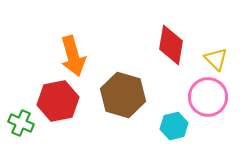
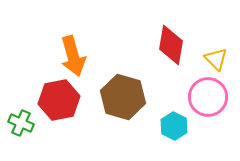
brown hexagon: moved 2 px down
red hexagon: moved 1 px right, 1 px up
cyan hexagon: rotated 20 degrees counterclockwise
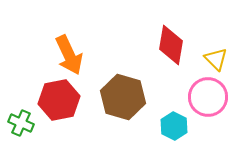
orange arrow: moved 4 px left, 1 px up; rotated 9 degrees counterclockwise
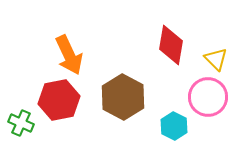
brown hexagon: rotated 12 degrees clockwise
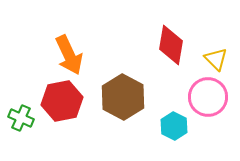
red hexagon: moved 3 px right, 1 px down
green cross: moved 5 px up
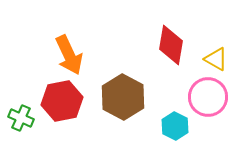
yellow triangle: rotated 15 degrees counterclockwise
cyan hexagon: moved 1 px right
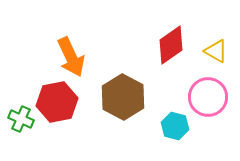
red diamond: rotated 45 degrees clockwise
orange arrow: moved 2 px right, 2 px down
yellow triangle: moved 8 px up
red hexagon: moved 5 px left, 1 px down
green cross: moved 1 px down
cyan hexagon: rotated 12 degrees counterclockwise
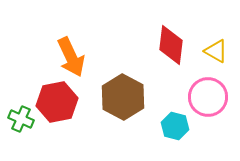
red diamond: rotated 48 degrees counterclockwise
